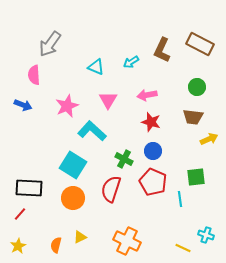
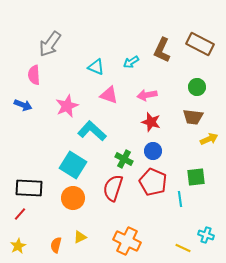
pink triangle: moved 1 px right, 5 px up; rotated 42 degrees counterclockwise
red semicircle: moved 2 px right, 1 px up
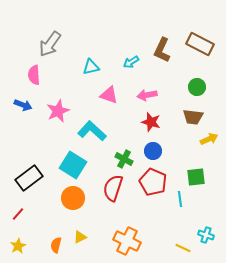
cyan triangle: moved 5 px left; rotated 36 degrees counterclockwise
pink star: moved 9 px left, 5 px down
black rectangle: moved 10 px up; rotated 40 degrees counterclockwise
red line: moved 2 px left
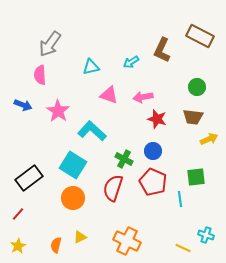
brown rectangle: moved 8 px up
pink semicircle: moved 6 px right
pink arrow: moved 4 px left, 2 px down
pink star: rotated 15 degrees counterclockwise
red star: moved 6 px right, 3 px up
